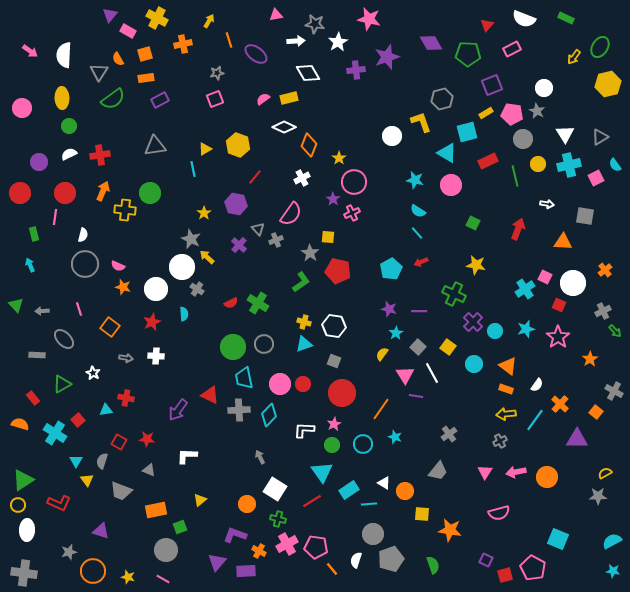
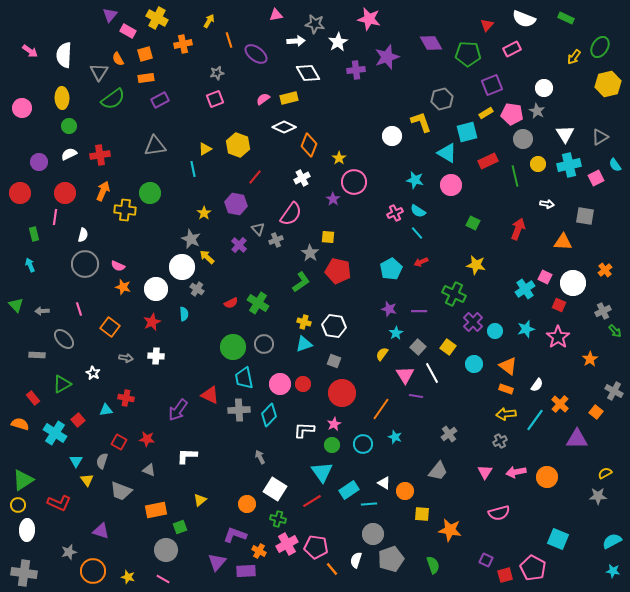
pink cross at (352, 213): moved 43 px right
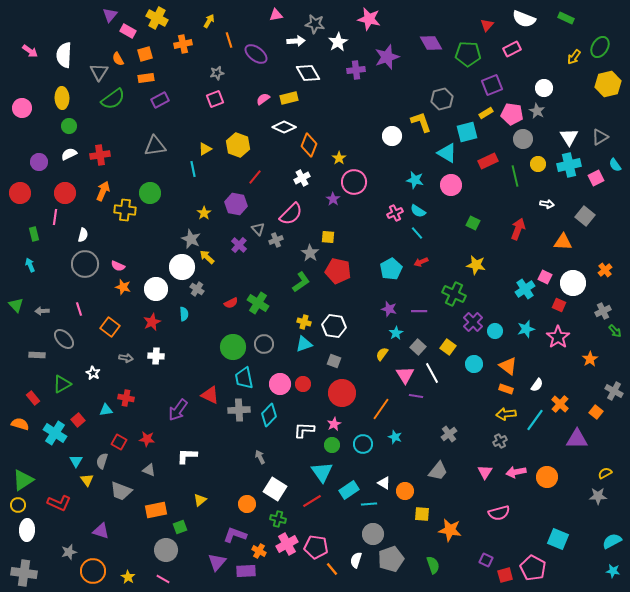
white triangle at (565, 134): moved 4 px right, 3 px down
pink semicircle at (291, 214): rotated 10 degrees clockwise
gray square at (585, 216): rotated 30 degrees clockwise
yellow star at (128, 577): rotated 16 degrees clockwise
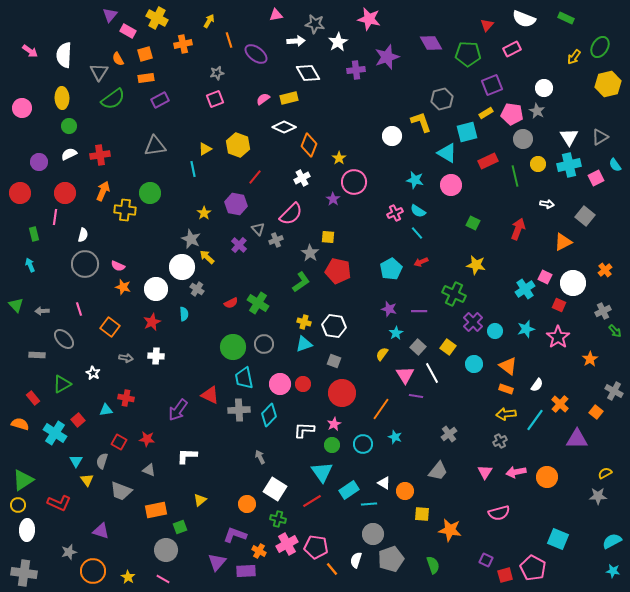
orange triangle at (563, 242): rotated 30 degrees counterclockwise
